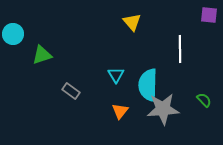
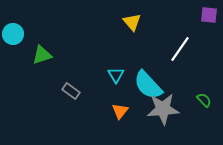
white line: rotated 36 degrees clockwise
cyan semicircle: rotated 44 degrees counterclockwise
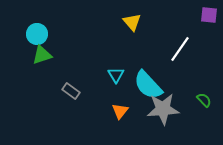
cyan circle: moved 24 px right
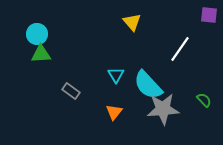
green triangle: moved 1 px left, 1 px up; rotated 15 degrees clockwise
orange triangle: moved 6 px left, 1 px down
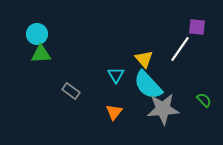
purple square: moved 12 px left, 12 px down
yellow triangle: moved 12 px right, 37 px down
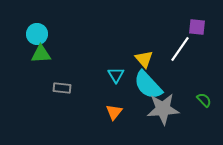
gray rectangle: moved 9 px left, 3 px up; rotated 30 degrees counterclockwise
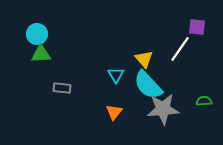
green semicircle: moved 1 px down; rotated 49 degrees counterclockwise
